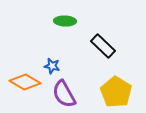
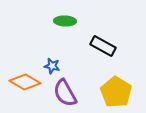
black rectangle: rotated 15 degrees counterclockwise
purple semicircle: moved 1 px right, 1 px up
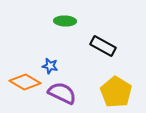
blue star: moved 2 px left
purple semicircle: moved 3 px left; rotated 144 degrees clockwise
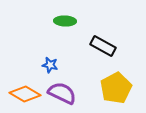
blue star: moved 1 px up
orange diamond: moved 12 px down
yellow pentagon: moved 4 px up; rotated 12 degrees clockwise
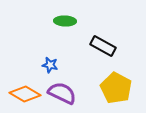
yellow pentagon: rotated 16 degrees counterclockwise
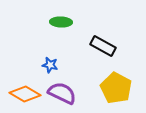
green ellipse: moved 4 px left, 1 px down
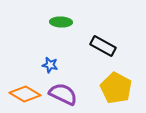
purple semicircle: moved 1 px right, 1 px down
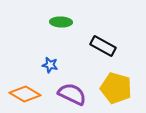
yellow pentagon: rotated 12 degrees counterclockwise
purple semicircle: moved 9 px right
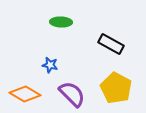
black rectangle: moved 8 px right, 2 px up
yellow pentagon: rotated 12 degrees clockwise
purple semicircle: rotated 20 degrees clockwise
